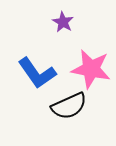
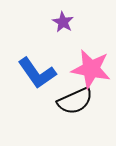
black semicircle: moved 6 px right, 5 px up
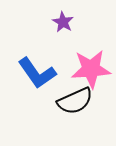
pink star: rotated 15 degrees counterclockwise
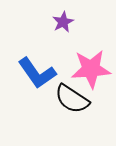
purple star: rotated 15 degrees clockwise
black semicircle: moved 3 px left, 2 px up; rotated 57 degrees clockwise
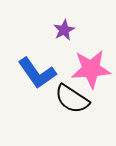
purple star: moved 1 px right, 8 px down
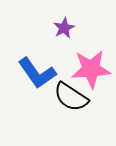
purple star: moved 2 px up
black semicircle: moved 1 px left, 2 px up
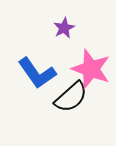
pink star: rotated 24 degrees clockwise
black semicircle: rotated 75 degrees counterclockwise
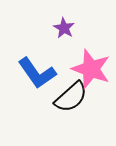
purple star: rotated 15 degrees counterclockwise
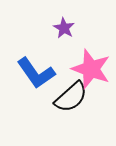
blue L-shape: moved 1 px left
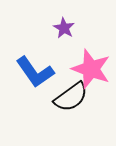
blue L-shape: moved 1 px left, 1 px up
black semicircle: rotated 6 degrees clockwise
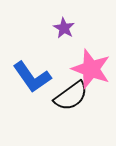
blue L-shape: moved 3 px left, 5 px down
black semicircle: moved 1 px up
